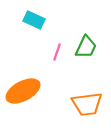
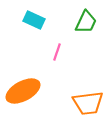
green trapezoid: moved 25 px up
orange trapezoid: moved 1 px right, 1 px up
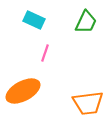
pink line: moved 12 px left, 1 px down
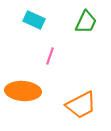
pink line: moved 5 px right, 3 px down
orange ellipse: rotated 32 degrees clockwise
orange trapezoid: moved 7 px left, 2 px down; rotated 20 degrees counterclockwise
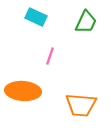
cyan rectangle: moved 2 px right, 3 px up
orange trapezoid: rotated 32 degrees clockwise
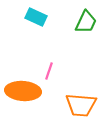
pink line: moved 1 px left, 15 px down
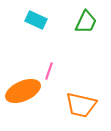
cyan rectangle: moved 3 px down
orange ellipse: rotated 28 degrees counterclockwise
orange trapezoid: rotated 8 degrees clockwise
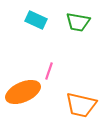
green trapezoid: moved 8 px left; rotated 75 degrees clockwise
orange ellipse: moved 1 px down
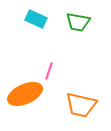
cyan rectangle: moved 1 px up
orange ellipse: moved 2 px right, 2 px down
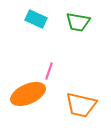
orange ellipse: moved 3 px right
